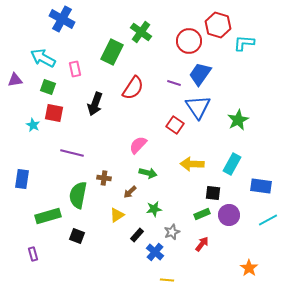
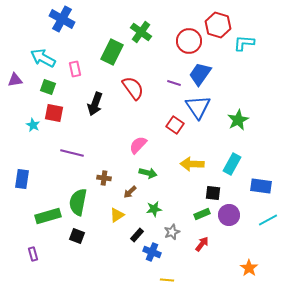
red semicircle at (133, 88): rotated 70 degrees counterclockwise
green semicircle at (78, 195): moved 7 px down
blue cross at (155, 252): moved 3 px left; rotated 18 degrees counterclockwise
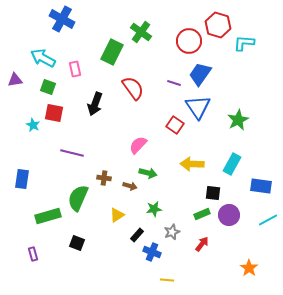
brown arrow at (130, 192): moved 6 px up; rotated 120 degrees counterclockwise
green semicircle at (78, 202): moved 4 px up; rotated 12 degrees clockwise
black square at (77, 236): moved 7 px down
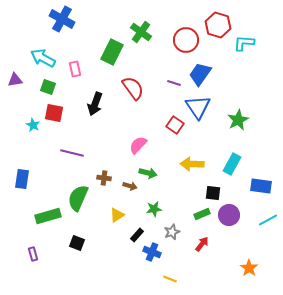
red circle at (189, 41): moved 3 px left, 1 px up
yellow line at (167, 280): moved 3 px right, 1 px up; rotated 16 degrees clockwise
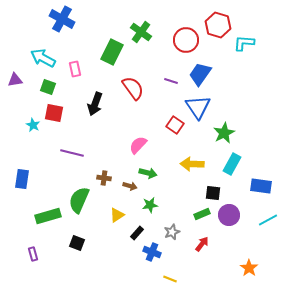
purple line at (174, 83): moved 3 px left, 2 px up
green star at (238, 120): moved 14 px left, 13 px down
green semicircle at (78, 198): moved 1 px right, 2 px down
green star at (154, 209): moved 4 px left, 4 px up
black rectangle at (137, 235): moved 2 px up
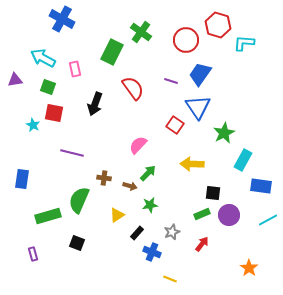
cyan rectangle at (232, 164): moved 11 px right, 4 px up
green arrow at (148, 173): rotated 60 degrees counterclockwise
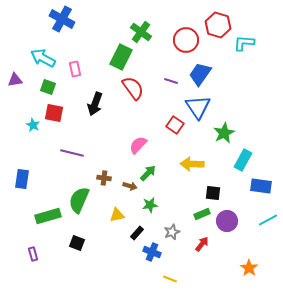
green rectangle at (112, 52): moved 9 px right, 5 px down
yellow triangle at (117, 215): rotated 21 degrees clockwise
purple circle at (229, 215): moved 2 px left, 6 px down
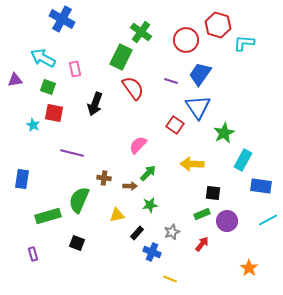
brown arrow at (130, 186): rotated 16 degrees counterclockwise
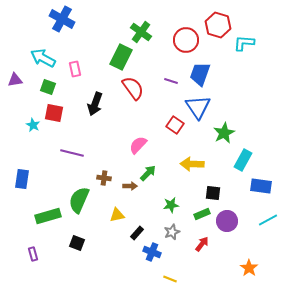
blue trapezoid at (200, 74): rotated 15 degrees counterclockwise
green star at (150, 205): moved 21 px right
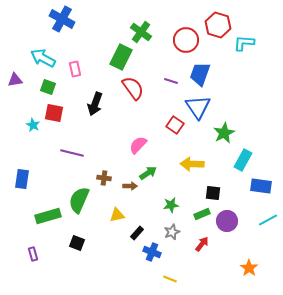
green arrow at (148, 173): rotated 12 degrees clockwise
